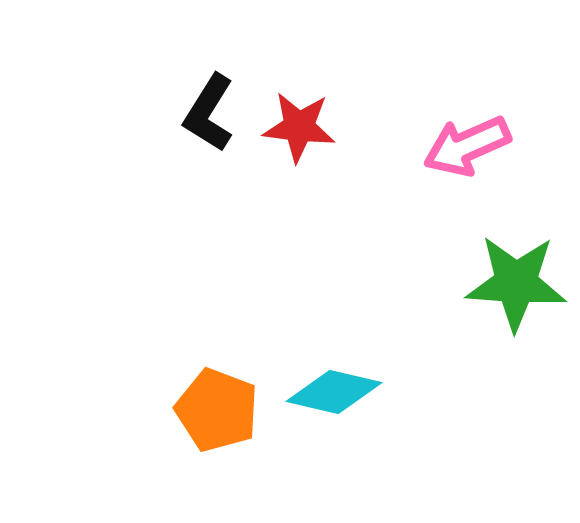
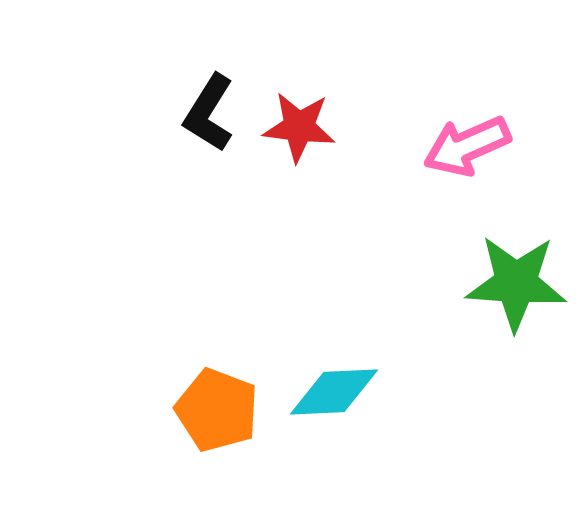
cyan diamond: rotated 16 degrees counterclockwise
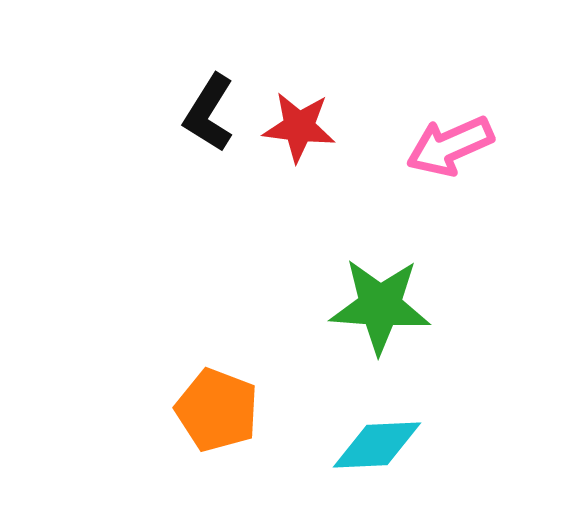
pink arrow: moved 17 px left
green star: moved 136 px left, 23 px down
cyan diamond: moved 43 px right, 53 px down
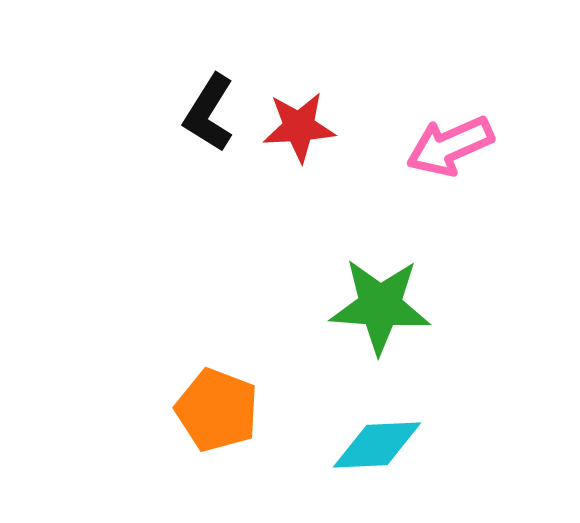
red star: rotated 10 degrees counterclockwise
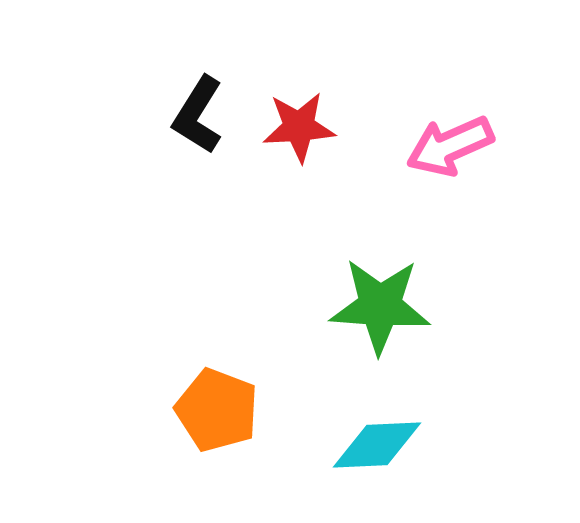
black L-shape: moved 11 px left, 2 px down
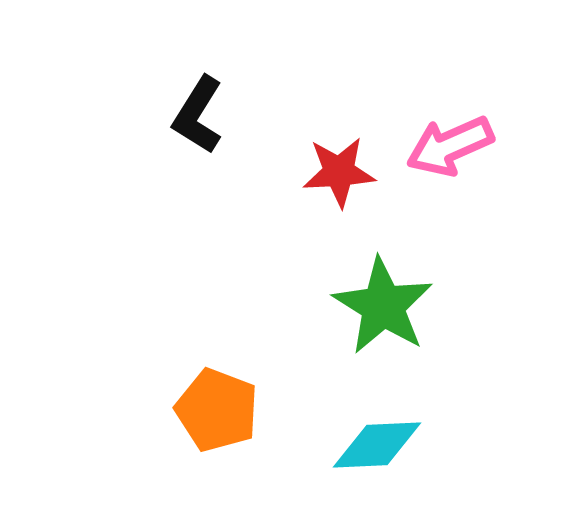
red star: moved 40 px right, 45 px down
green star: moved 3 px right; rotated 28 degrees clockwise
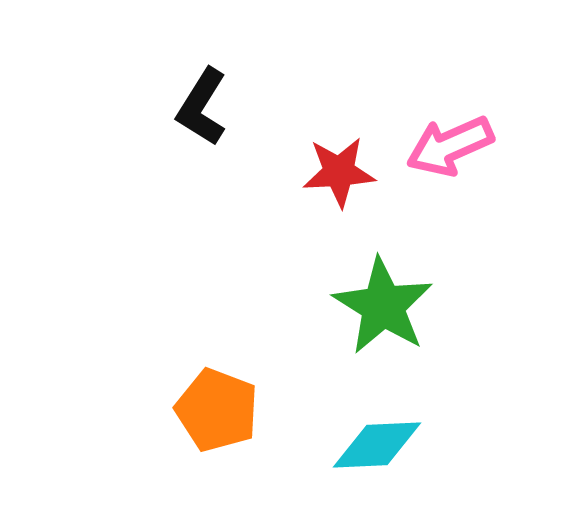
black L-shape: moved 4 px right, 8 px up
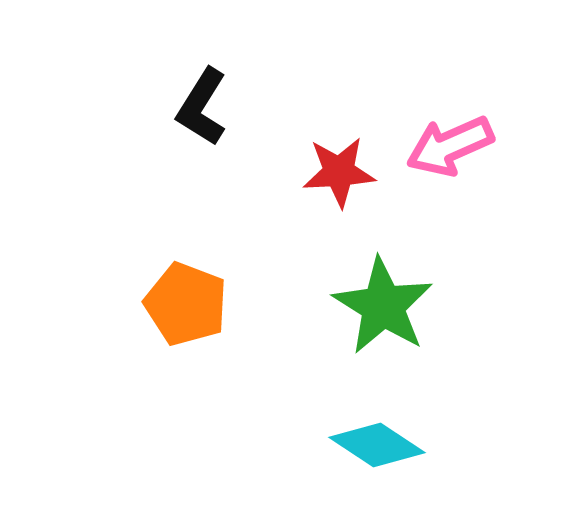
orange pentagon: moved 31 px left, 106 px up
cyan diamond: rotated 36 degrees clockwise
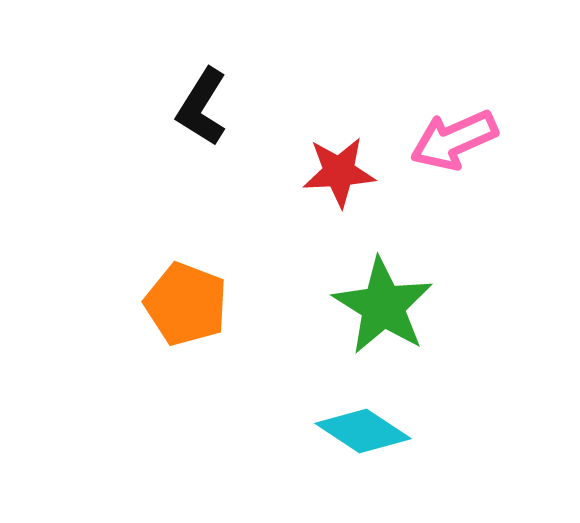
pink arrow: moved 4 px right, 6 px up
cyan diamond: moved 14 px left, 14 px up
